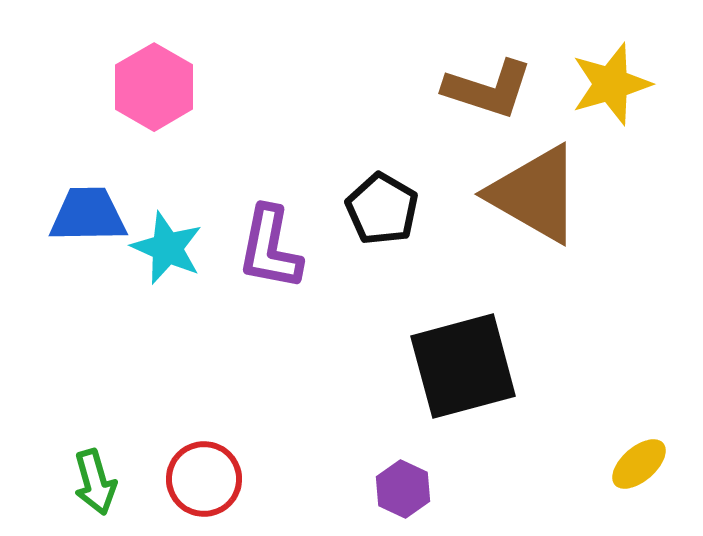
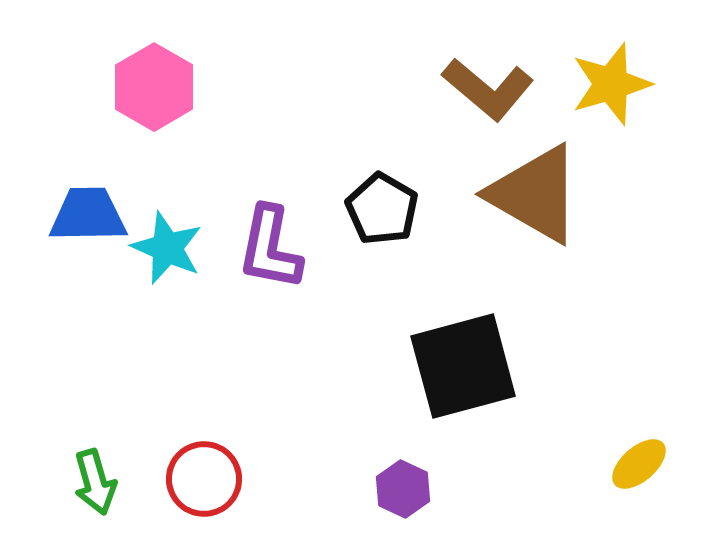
brown L-shape: rotated 22 degrees clockwise
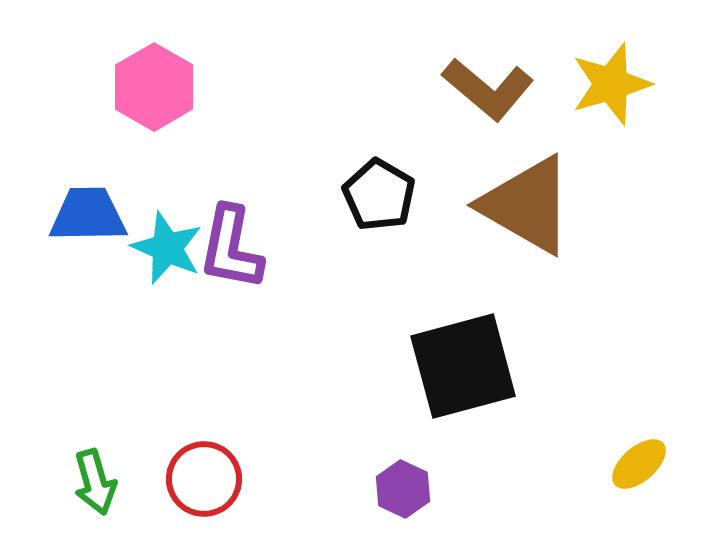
brown triangle: moved 8 px left, 11 px down
black pentagon: moved 3 px left, 14 px up
purple L-shape: moved 39 px left
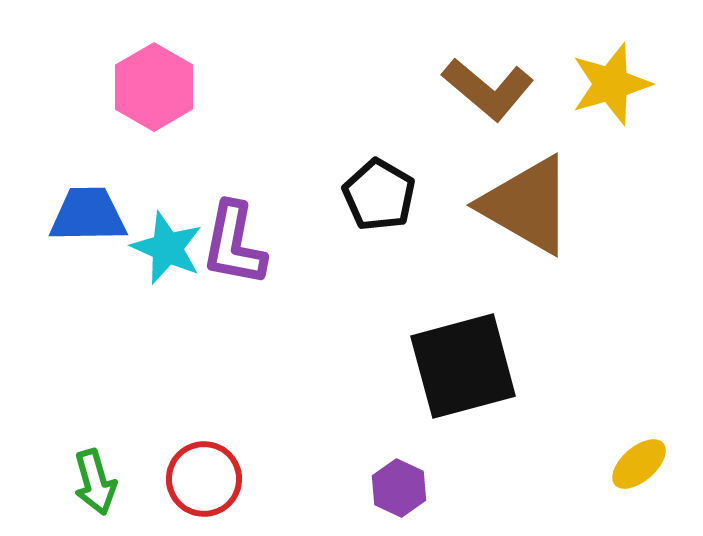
purple L-shape: moved 3 px right, 4 px up
purple hexagon: moved 4 px left, 1 px up
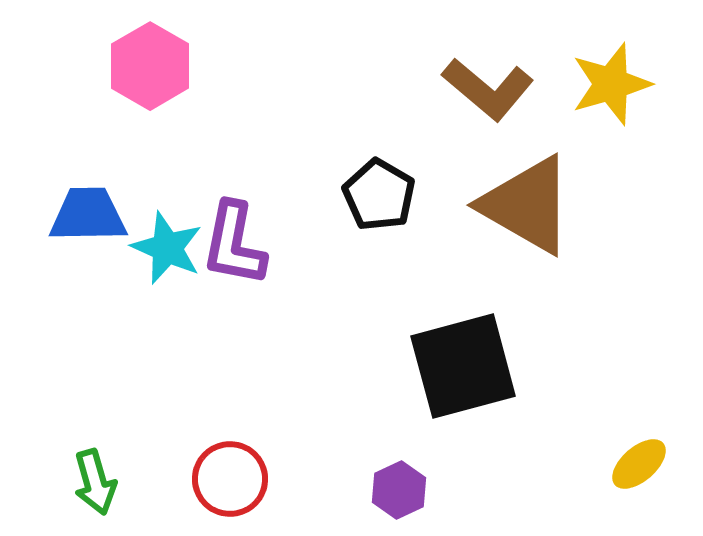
pink hexagon: moved 4 px left, 21 px up
red circle: moved 26 px right
purple hexagon: moved 2 px down; rotated 10 degrees clockwise
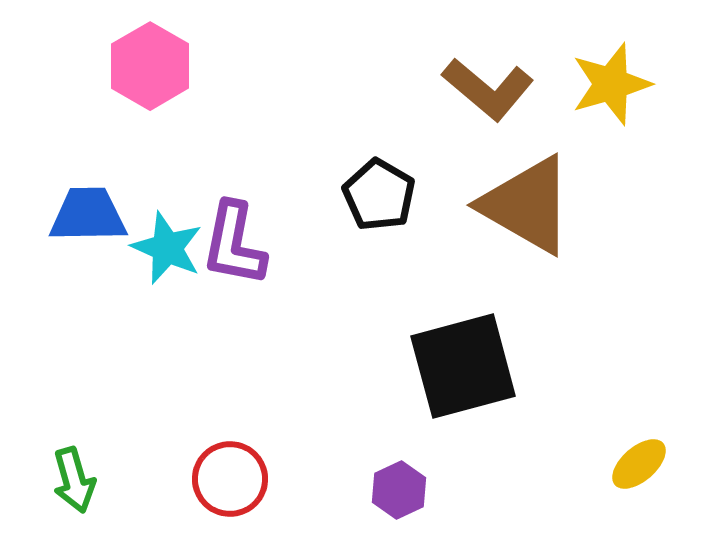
green arrow: moved 21 px left, 2 px up
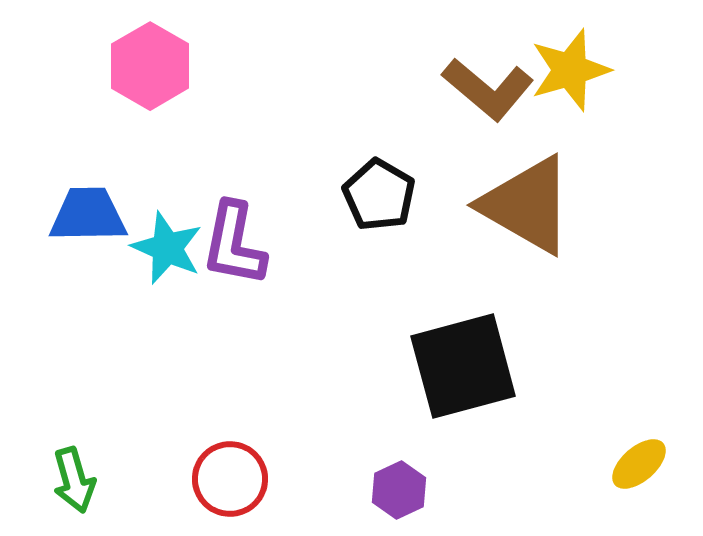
yellow star: moved 41 px left, 14 px up
